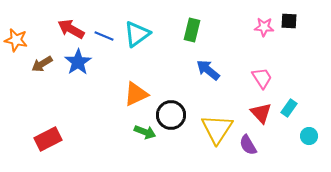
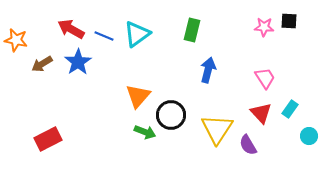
blue arrow: rotated 65 degrees clockwise
pink trapezoid: moved 3 px right
orange triangle: moved 2 px right, 2 px down; rotated 24 degrees counterclockwise
cyan rectangle: moved 1 px right, 1 px down
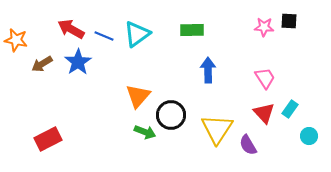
green rectangle: rotated 75 degrees clockwise
blue arrow: rotated 15 degrees counterclockwise
red triangle: moved 3 px right
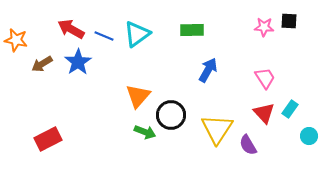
blue arrow: rotated 30 degrees clockwise
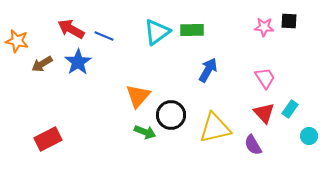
cyan triangle: moved 20 px right, 2 px up
orange star: moved 1 px right, 1 px down
yellow triangle: moved 2 px left, 1 px up; rotated 44 degrees clockwise
purple semicircle: moved 5 px right
